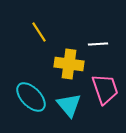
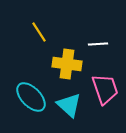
yellow cross: moved 2 px left
cyan triangle: rotated 8 degrees counterclockwise
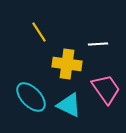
pink trapezoid: moved 1 px right; rotated 16 degrees counterclockwise
cyan triangle: rotated 16 degrees counterclockwise
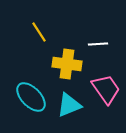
cyan triangle: rotated 48 degrees counterclockwise
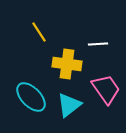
cyan triangle: rotated 16 degrees counterclockwise
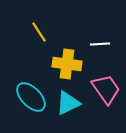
white line: moved 2 px right
cyan triangle: moved 1 px left, 2 px up; rotated 12 degrees clockwise
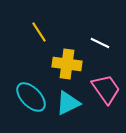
white line: moved 1 px up; rotated 30 degrees clockwise
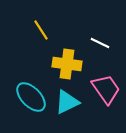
yellow line: moved 2 px right, 2 px up
cyan triangle: moved 1 px left, 1 px up
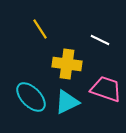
yellow line: moved 1 px left, 1 px up
white line: moved 3 px up
pink trapezoid: rotated 36 degrees counterclockwise
